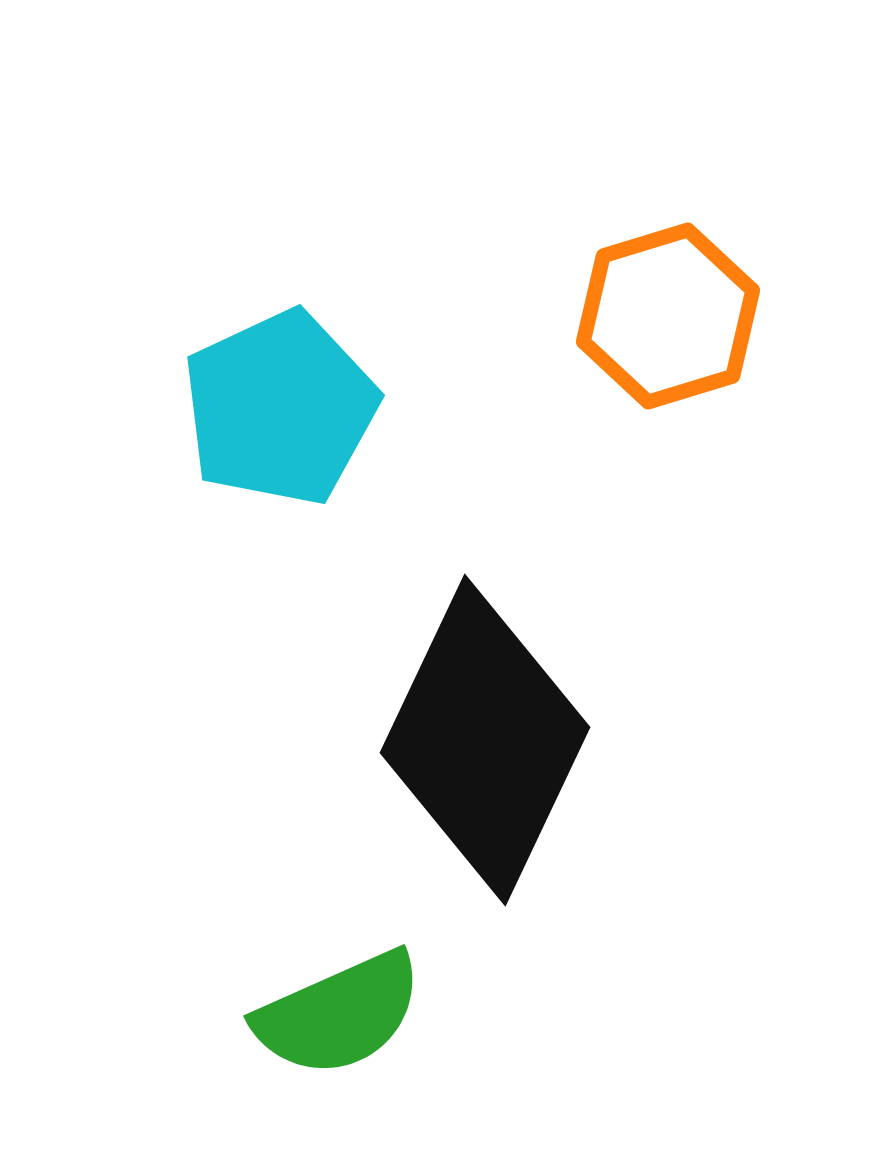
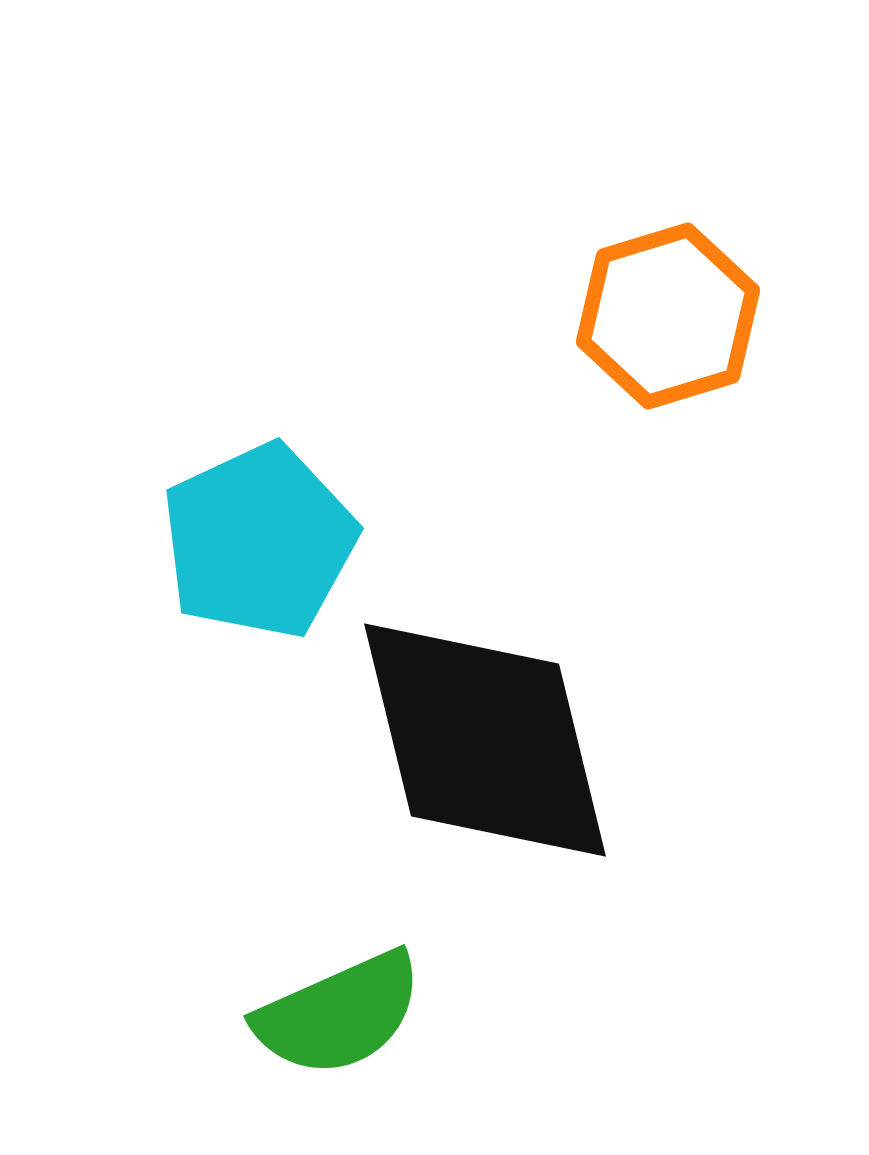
cyan pentagon: moved 21 px left, 133 px down
black diamond: rotated 39 degrees counterclockwise
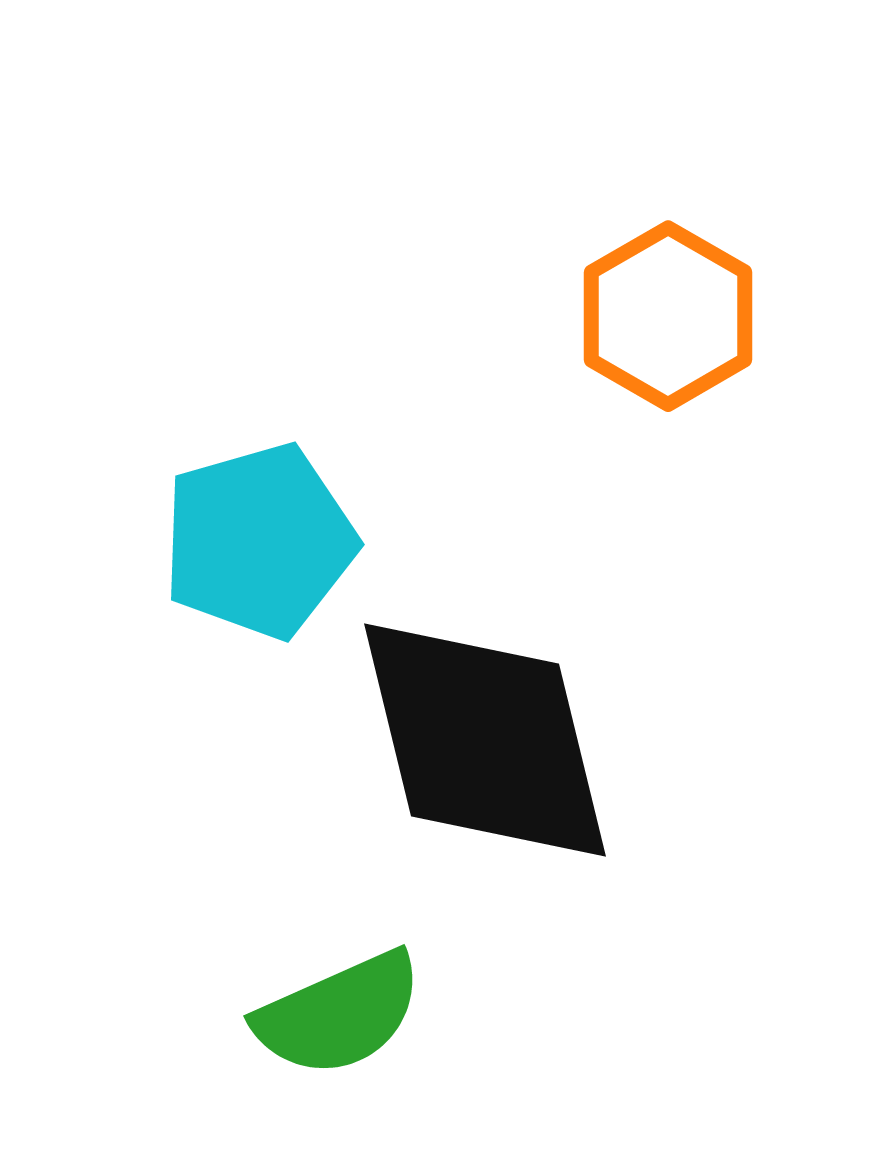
orange hexagon: rotated 13 degrees counterclockwise
cyan pentagon: rotated 9 degrees clockwise
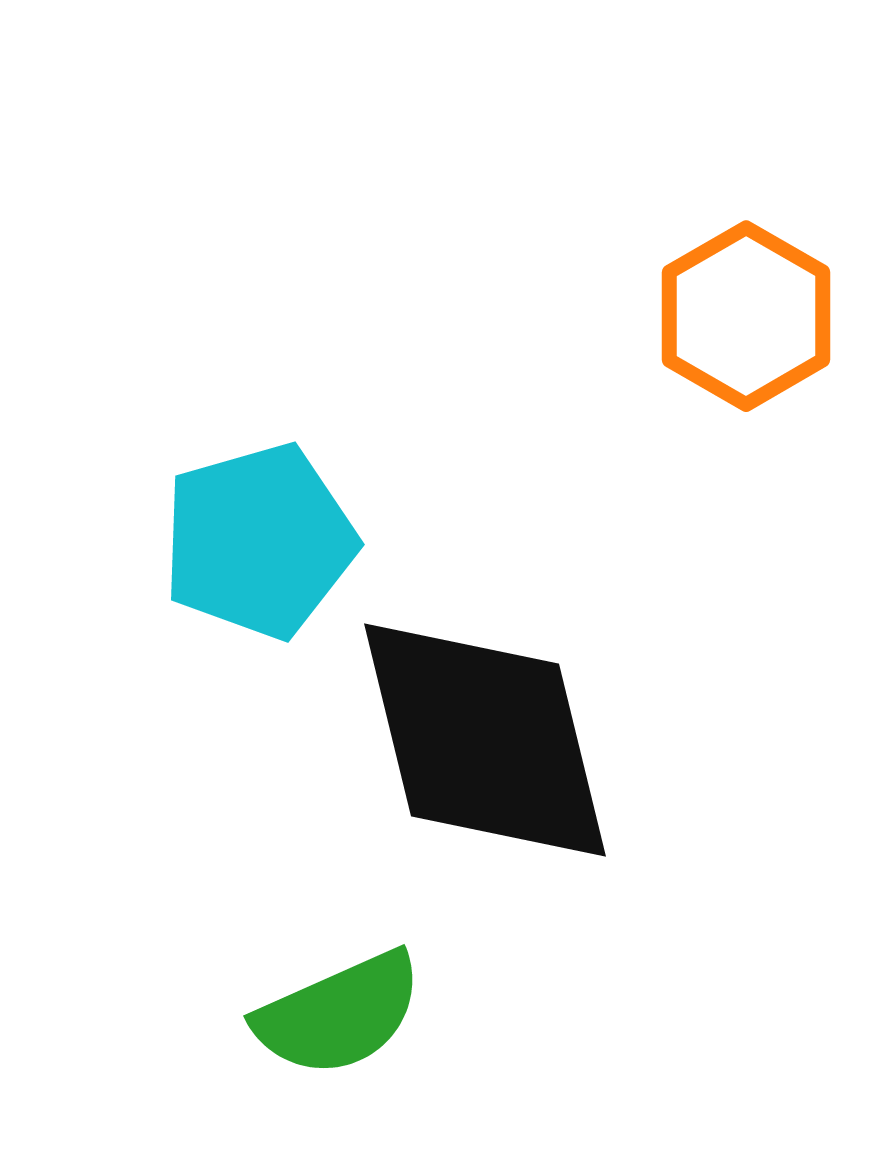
orange hexagon: moved 78 px right
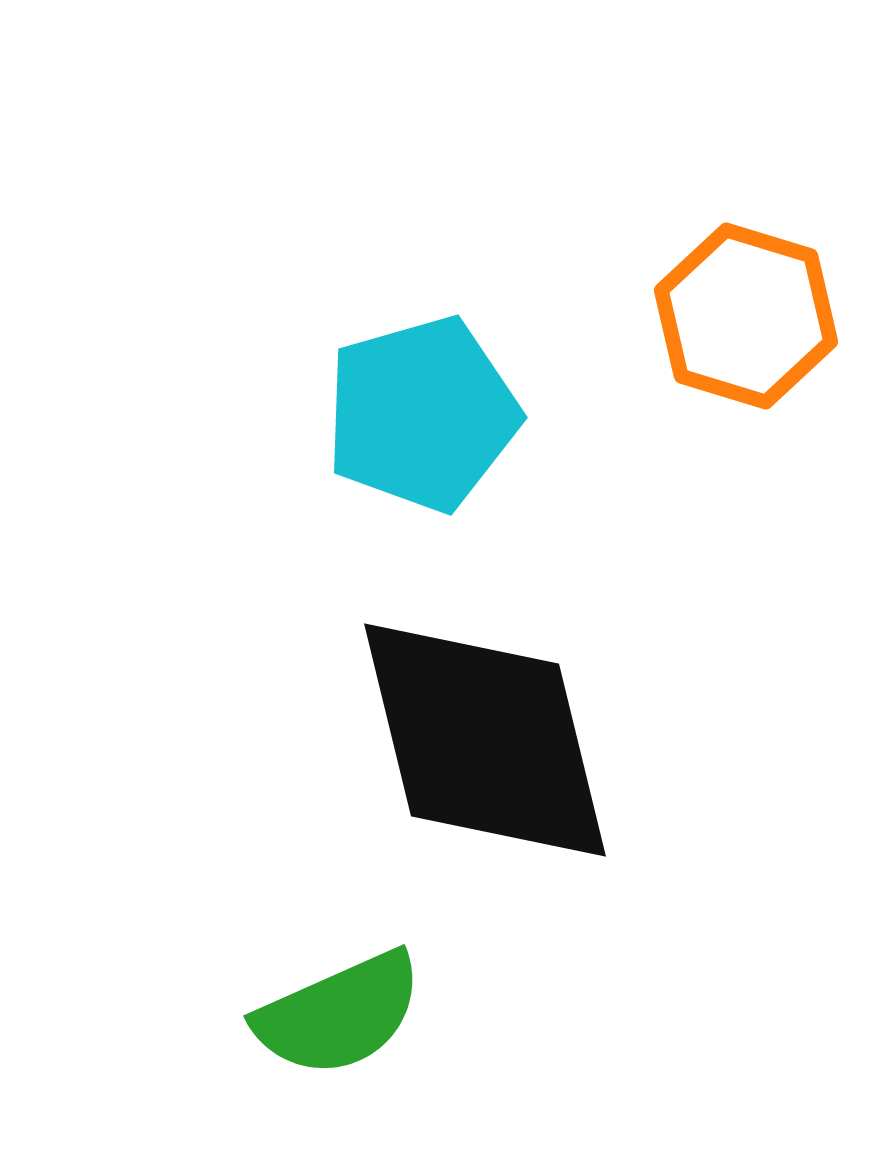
orange hexagon: rotated 13 degrees counterclockwise
cyan pentagon: moved 163 px right, 127 px up
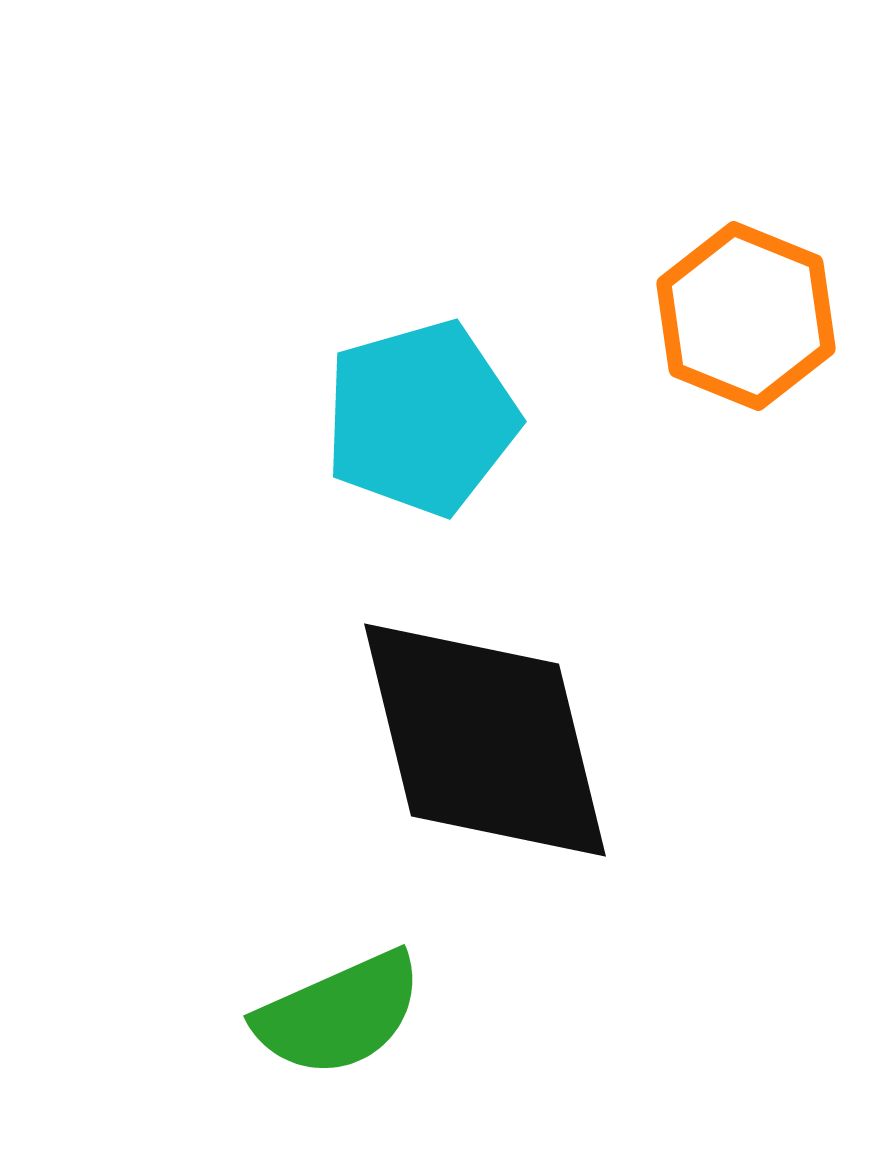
orange hexagon: rotated 5 degrees clockwise
cyan pentagon: moved 1 px left, 4 px down
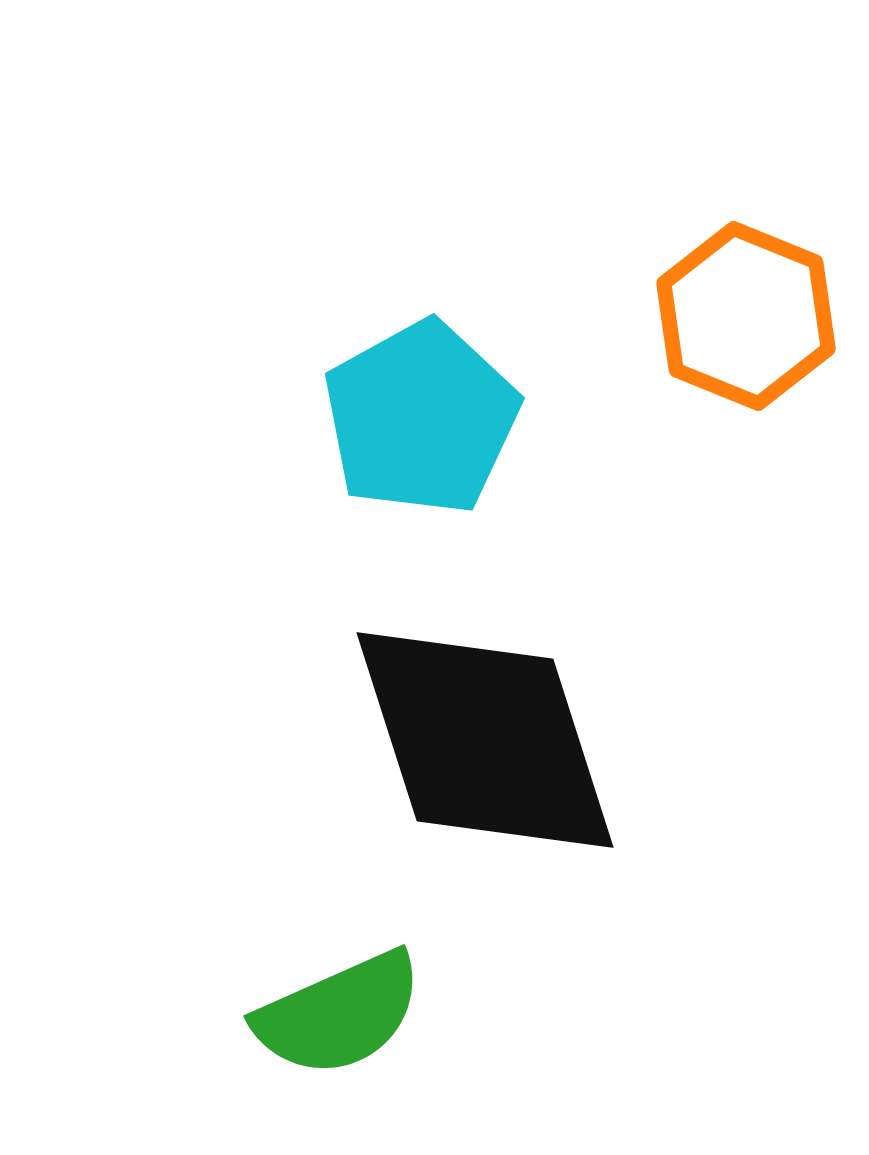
cyan pentagon: rotated 13 degrees counterclockwise
black diamond: rotated 4 degrees counterclockwise
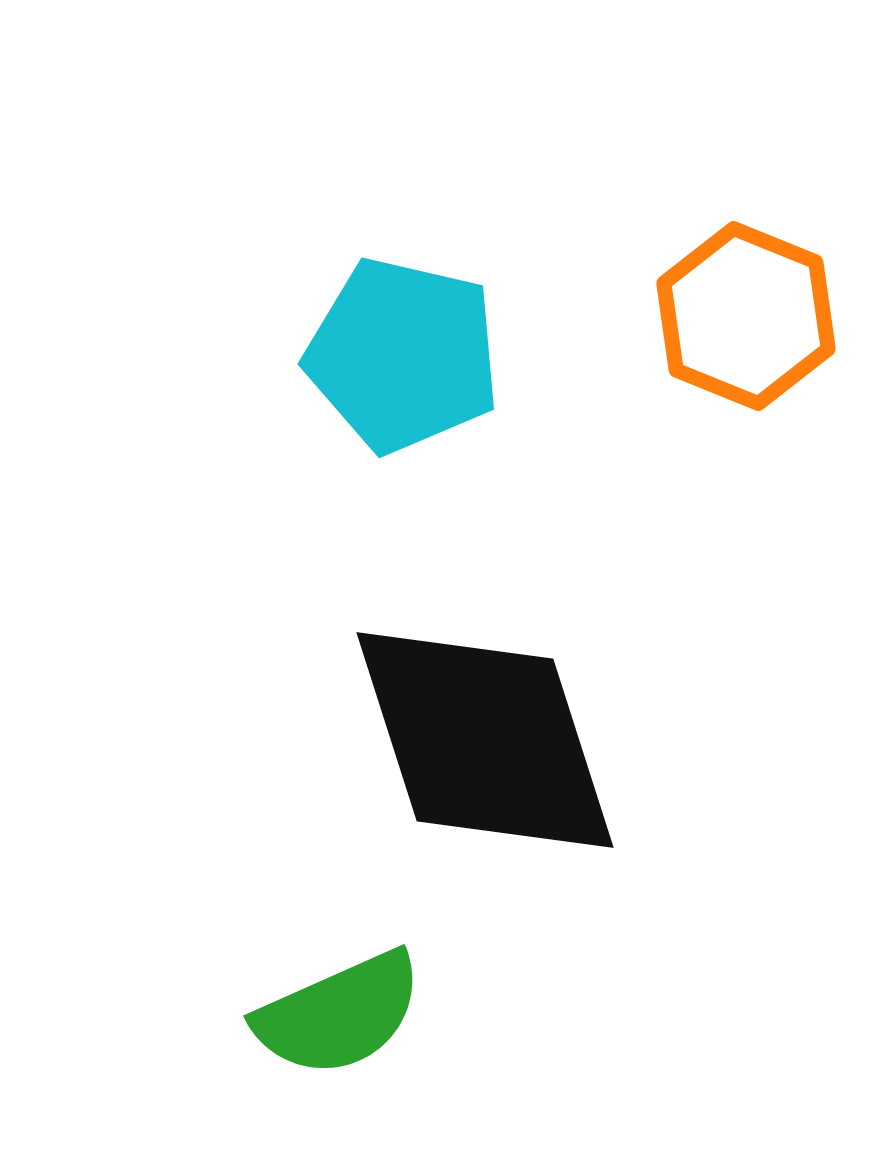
cyan pentagon: moved 18 px left, 63 px up; rotated 30 degrees counterclockwise
